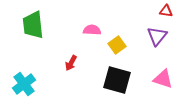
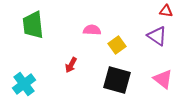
purple triangle: rotated 35 degrees counterclockwise
red arrow: moved 2 px down
pink triangle: rotated 20 degrees clockwise
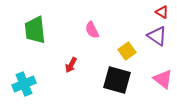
red triangle: moved 4 px left, 1 px down; rotated 24 degrees clockwise
green trapezoid: moved 2 px right, 5 px down
pink semicircle: rotated 120 degrees counterclockwise
yellow square: moved 10 px right, 6 px down
cyan cross: rotated 15 degrees clockwise
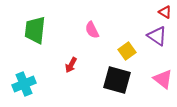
red triangle: moved 3 px right
green trapezoid: rotated 12 degrees clockwise
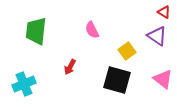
red triangle: moved 1 px left
green trapezoid: moved 1 px right, 1 px down
red arrow: moved 1 px left, 2 px down
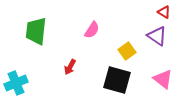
pink semicircle: rotated 120 degrees counterclockwise
cyan cross: moved 8 px left, 1 px up
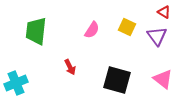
purple triangle: rotated 20 degrees clockwise
yellow square: moved 24 px up; rotated 30 degrees counterclockwise
red arrow: rotated 56 degrees counterclockwise
